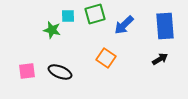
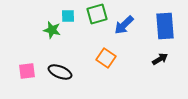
green square: moved 2 px right
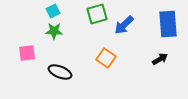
cyan square: moved 15 px left, 5 px up; rotated 24 degrees counterclockwise
blue rectangle: moved 3 px right, 2 px up
green star: moved 2 px right, 1 px down; rotated 12 degrees counterclockwise
pink square: moved 18 px up
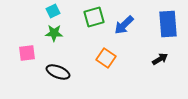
green square: moved 3 px left, 3 px down
green star: moved 2 px down
black ellipse: moved 2 px left
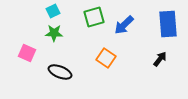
pink square: rotated 30 degrees clockwise
black arrow: rotated 21 degrees counterclockwise
black ellipse: moved 2 px right
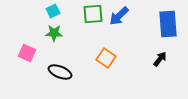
green square: moved 1 px left, 3 px up; rotated 10 degrees clockwise
blue arrow: moved 5 px left, 9 px up
